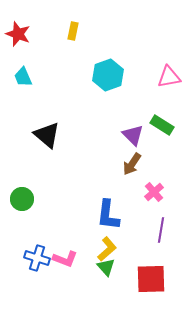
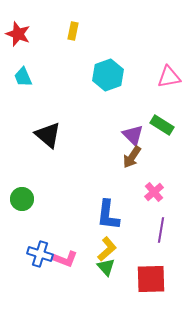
black triangle: moved 1 px right
brown arrow: moved 7 px up
blue cross: moved 3 px right, 4 px up
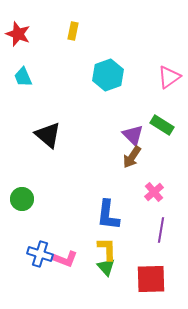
pink triangle: rotated 25 degrees counterclockwise
yellow L-shape: rotated 50 degrees counterclockwise
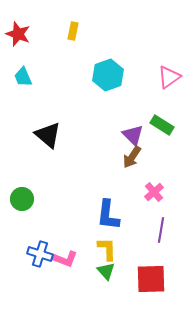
green triangle: moved 4 px down
